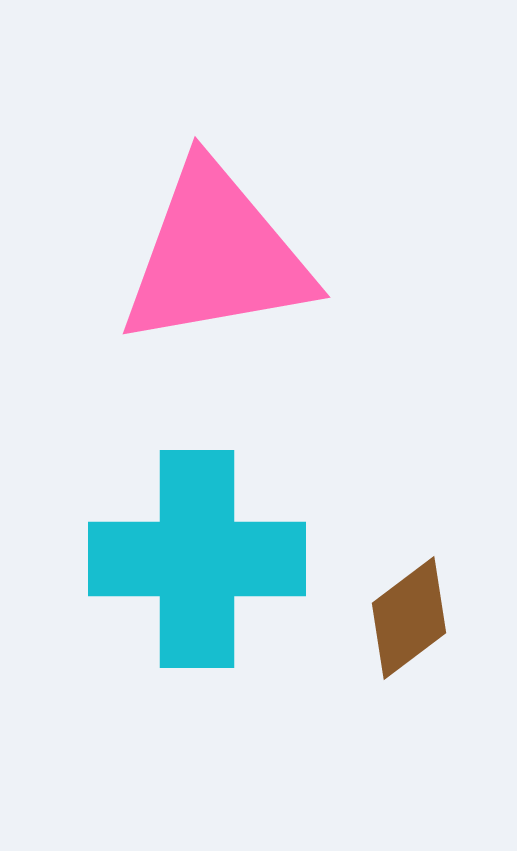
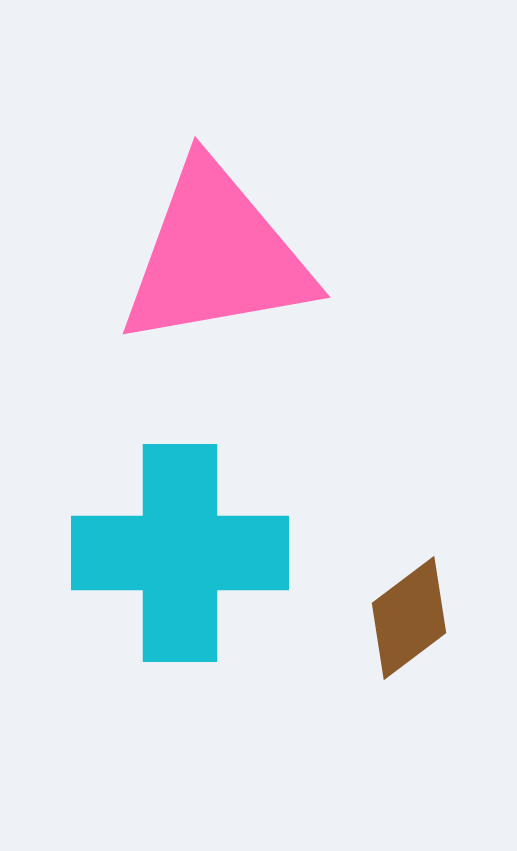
cyan cross: moved 17 px left, 6 px up
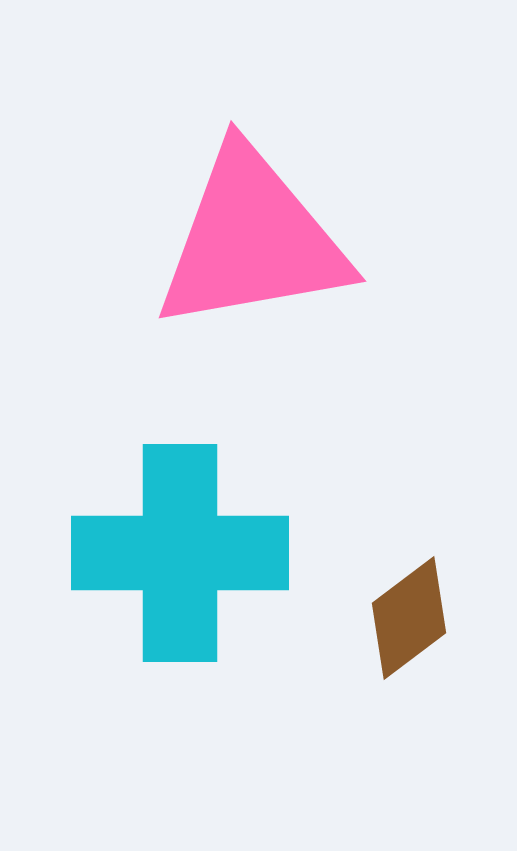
pink triangle: moved 36 px right, 16 px up
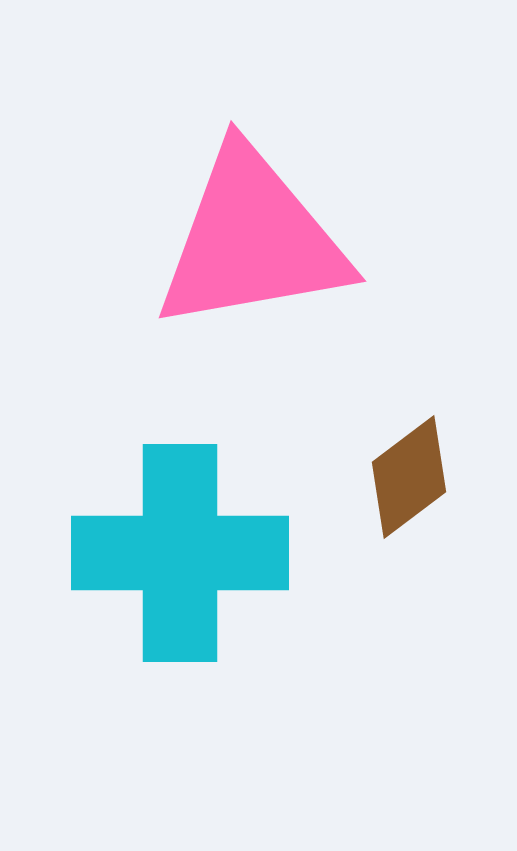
brown diamond: moved 141 px up
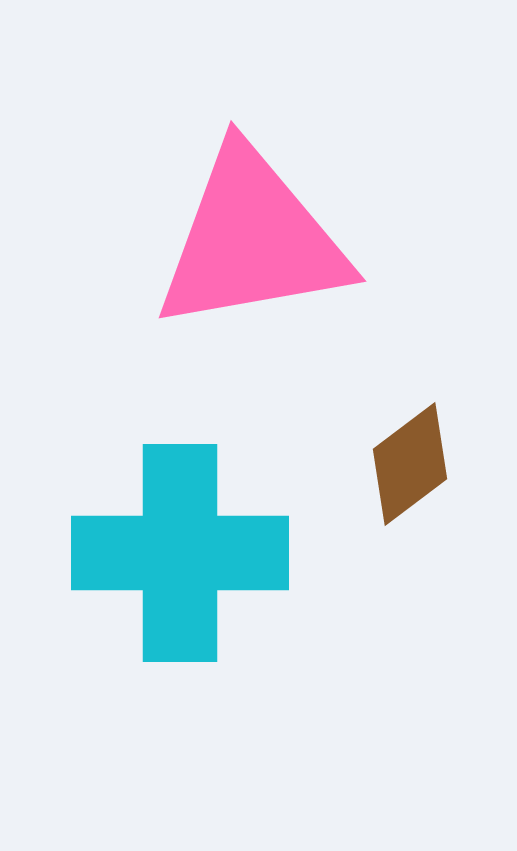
brown diamond: moved 1 px right, 13 px up
